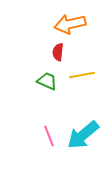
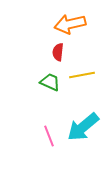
green trapezoid: moved 3 px right, 1 px down
cyan arrow: moved 8 px up
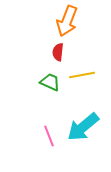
orange arrow: moved 3 px left, 3 px up; rotated 56 degrees counterclockwise
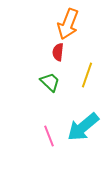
orange arrow: moved 1 px right, 3 px down
yellow line: moved 5 px right; rotated 60 degrees counterclockwise
green trapezoid: rotated 20 degrees clockwise
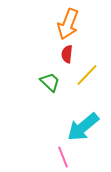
red semicircle: moved 9 px right, 2 px down
yellow line: rotated 25 degrees clockwise
pink line: moved 14 px right, 21 px down
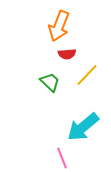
orange arrow: moved 9 px left, 2 px down
red semicircle: rotated 102 degrees counterclockwise
pink line: moved 1 px left, 1 px down
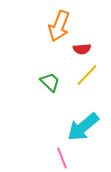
red semicircle: moved 15 px right, 5 px up
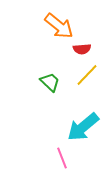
orange arrow: rotated 72 degrees counterclockwise
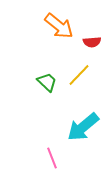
red semicircle: moved 10 px right, 7 px up
yellow line: moved 8 px left
green trapezoid: moved 3 px left
pink line: moved 10 px left
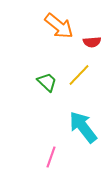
cyan arrow: rotated 92 degrees clockwise
pink line: moved 1 px left, 1 px up; rotated 40 degrees clockwise
